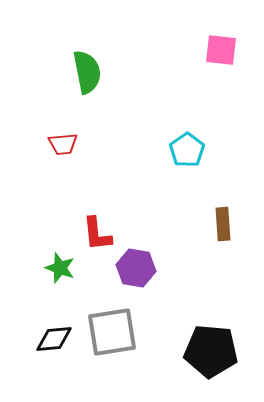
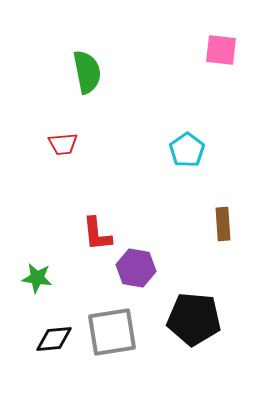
green star: moved 23 px left, 10 px down; rotated 12 degrees counterclockwise
black pentagon: moved 17 px left, 32 px up
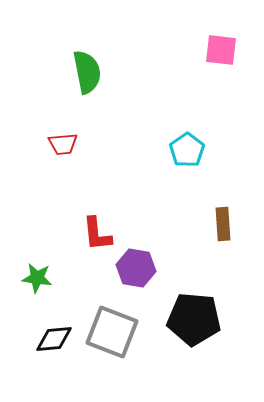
gray square: rotated 30 degrees clockwise
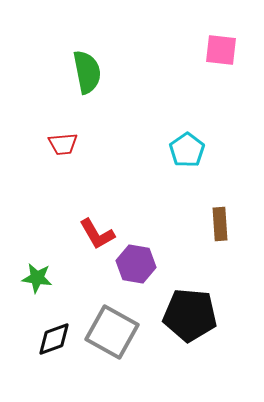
brown rectangle: moved 3 px left
red L-shape: rotated 24 degrees counterclockwise
purple hexagon: moved 4 px up
black pentagon: moved 4 px left, 4 px up
gray square: rotated 8 degrees clockwise
black diamond: rotated 15 degrees counterclockwise
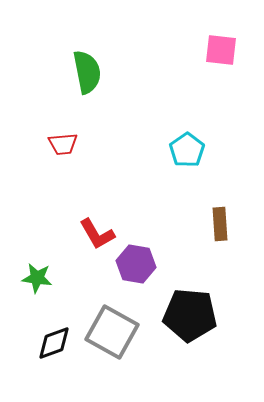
black diamond: moved 4 px down
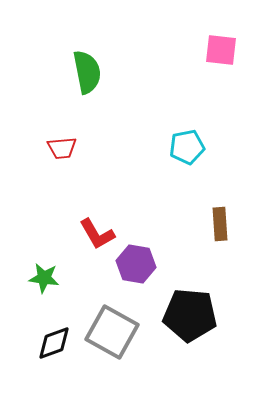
red trapezoid: moved 1 px left, 4 px down
cyan pentagon: moved 3 px up; rotated 24 degrees clockwise
green star: moved 7 px right
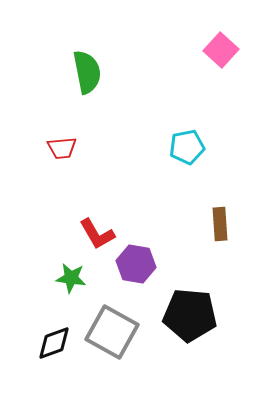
pink square: rotated 36 degrees clockwise
green star: moved 27 px right
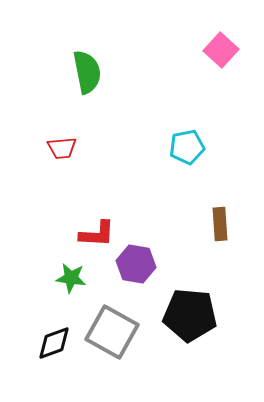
red L-shape: rotated 57 degrees counterclockwise
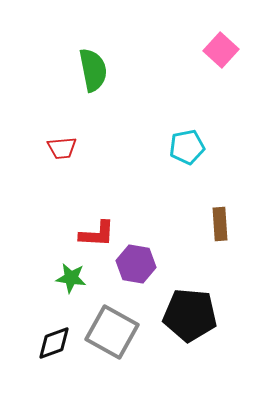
green semicircle: moved 6 px right, 2 px up
